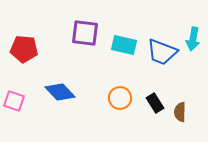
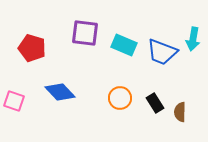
cyan rectangle: rotated 10 degrees clockwise
red pentagon: moved 8 px right, 1 px up; rotated 12 degrees clockwise
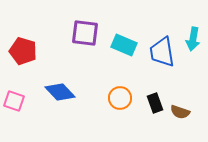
red pentagon: moved 9 px left, 3 px down
blue trapezoid: rotated 60 degrees clockwise
black rectangle: rotated 12 degrees clockwise
brown semicircle: rotated 72 degrees counterclockwise
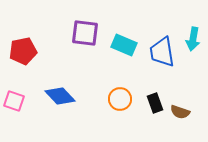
red pentagon: rotated 28 degrees counterclockwise
blue diamond: moved 4 px down
orange circle: moved 1 px down
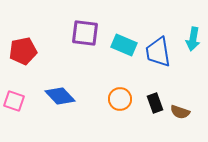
blue trapezoid: moved 4 px left
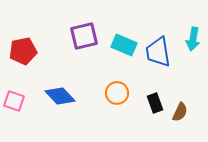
purple square: moved 1 px left, 3 px down; rotated 20 degrees counterclockwise
orange circle: moved 3 px left, 6 px up
brown semicircle: rotated 84 degrees counterclockwise
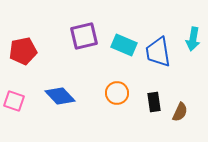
black rectangle: moved 1 px left, 1 px up; rotated 12 degrees clockwise
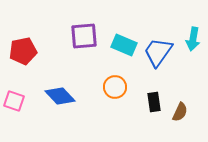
purple square: rotated 8 degrees clockwise
blue trapezoid: rotated 44 degrees clockwise
orange circle: moved 2 px left, 6 px up
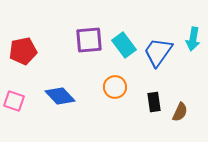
purple square: moved 5 px right, 4 px down
cyan rectangle: rotated 30 degrees clockwise
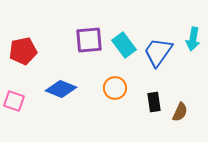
orange circle: moved 1 px down
blue diamond: moved 1 px right, 7 px up; rotated 24 degrees counterclockwise
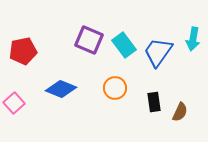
purple square: rotated 28 degrees clockwise
pink square: moved 2 px down; rotated 30 degrees clockwise
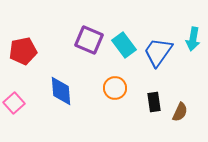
blue diamond: moved 2 px down; rotated 64 degrees clockwise
